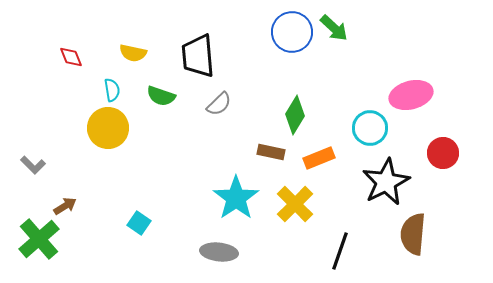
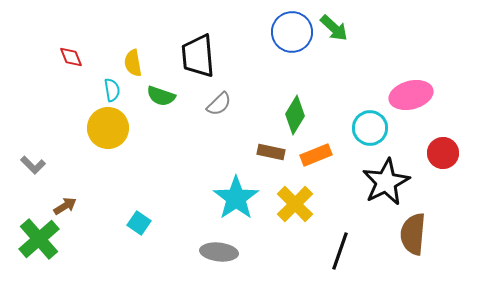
yellow semicircle: moved 10 px down; rotated 68 degrees clockwise
orange rectangle: moved 3 px left, 3 px up
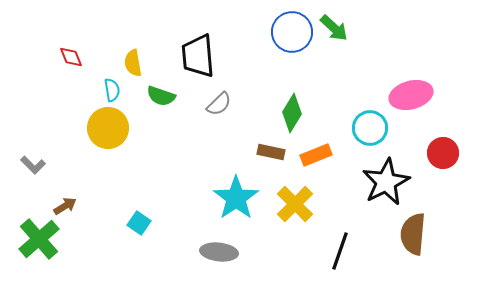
green diamond: moved 3 px left, 2 px up
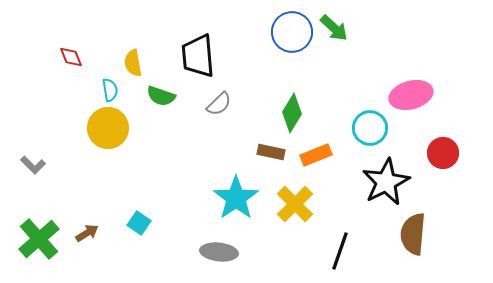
cyan semicircle: moved 2 px left
brown arrow: moved 22 px right, 27 px down
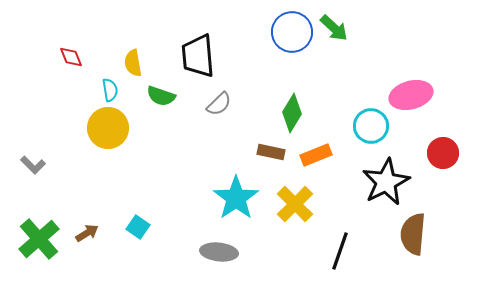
cyan circle: moved 1 px right, 2 px up
cyan square: moved 1 px left, 4 px down
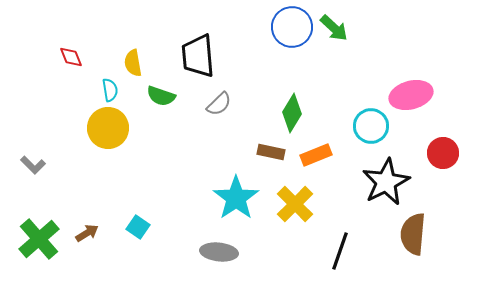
blue circle: moved 5 px up
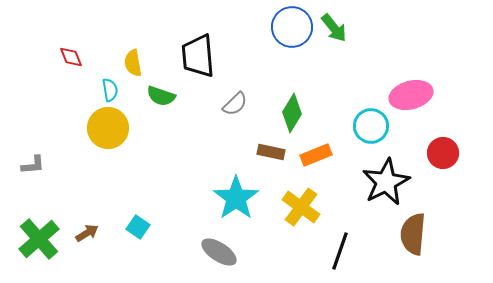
green arrow: rotated 8 degrees clockwise
gray semicircle: moved 16 px right
gray L-shape: rotated 50 degrees counterclockwise
yellow cross: moved 6 px right, 3 px down; rotated 9 degrees counterclockwise
gray ellipse: rotated 27 degrees clockwise
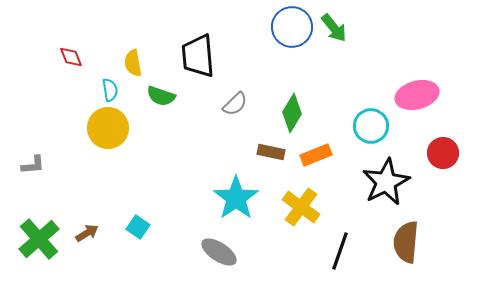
pink ellipse: moved 6 px right
brown semicircle: moved 7 px left, 8 px down
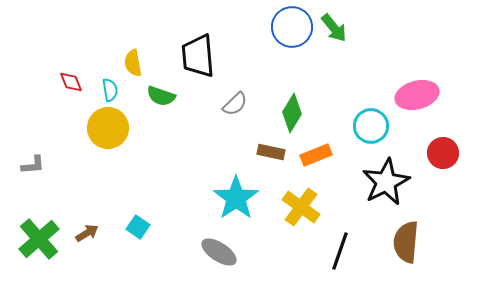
red diamond: moved 25 px down
